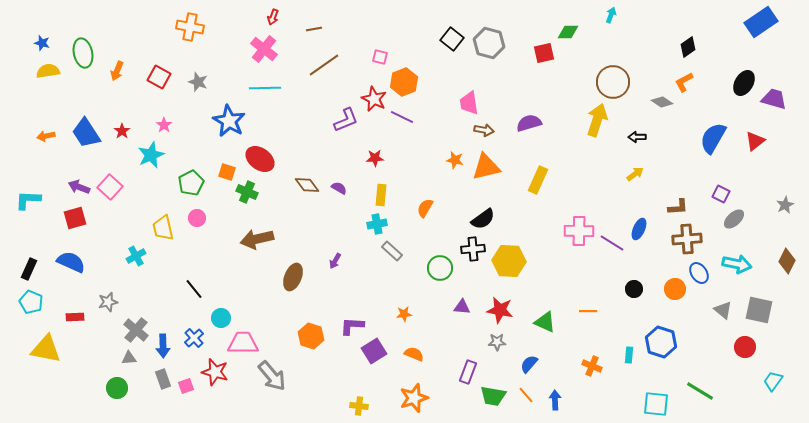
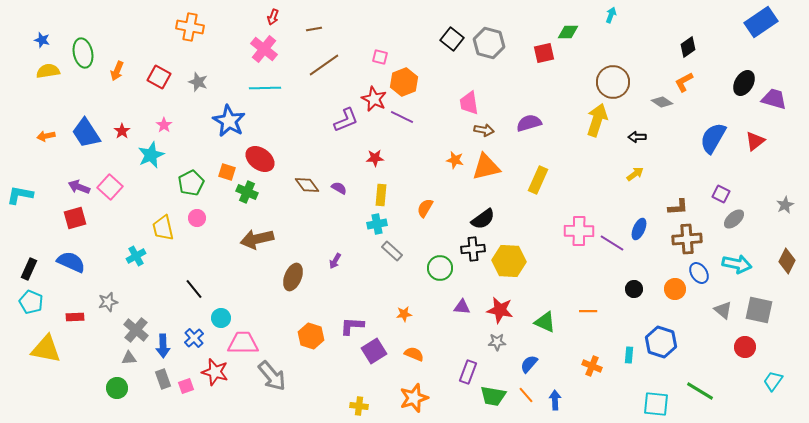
blue star at (42, 43): moved 3 px up
cyan L-shape at (28, 200): moved 8 px left, 5 px up; rotated 8 degrees clockwise
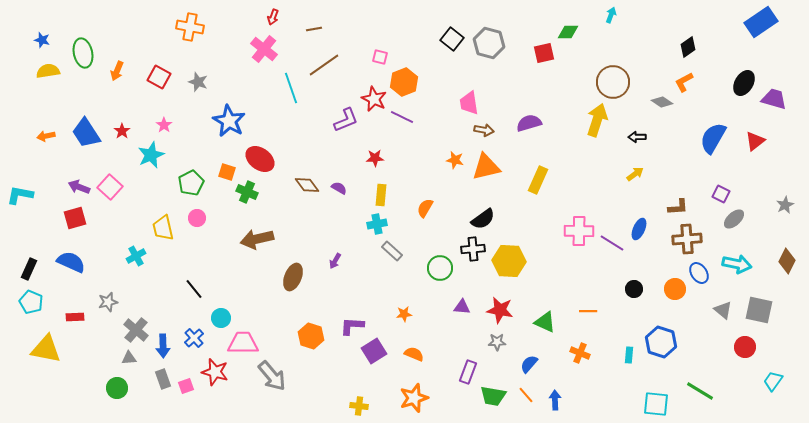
cyan line at (265, 88): moved 26 px right; rotated 72 degrees clockwise
orange cross at (592, 366): moved 12 px left, 13 px up
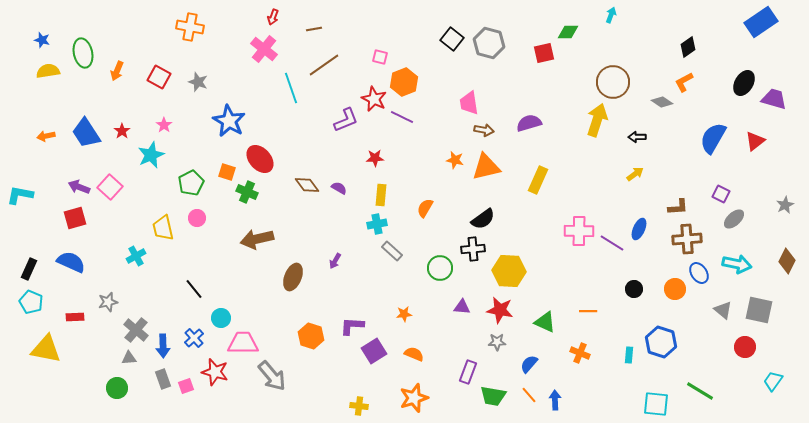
red ellipse at (260, 159): rotated 12 degrees clockwise
yellow hexagon at (509, 261): moved 10 px down
orange line at (526, 395): moved 3 px right
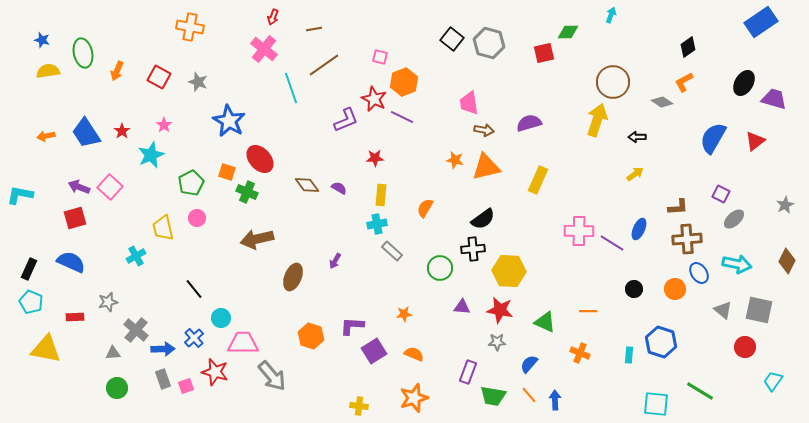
blue arrow at (163, 346): moved 3 px down; rotated 90 degrees counterclockwise
gray triangle at (129, 358): moved 16 px left, 5 px up
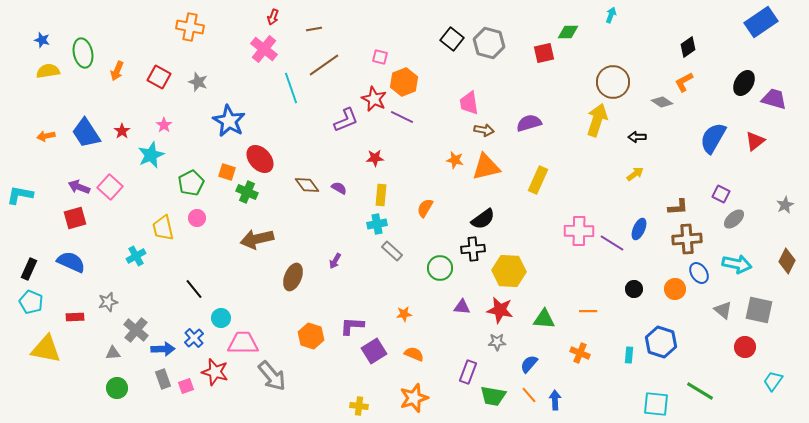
green triangle at (545, 322): moved 1 px left, 3 px up; rotated 20 degrees counterclockwise
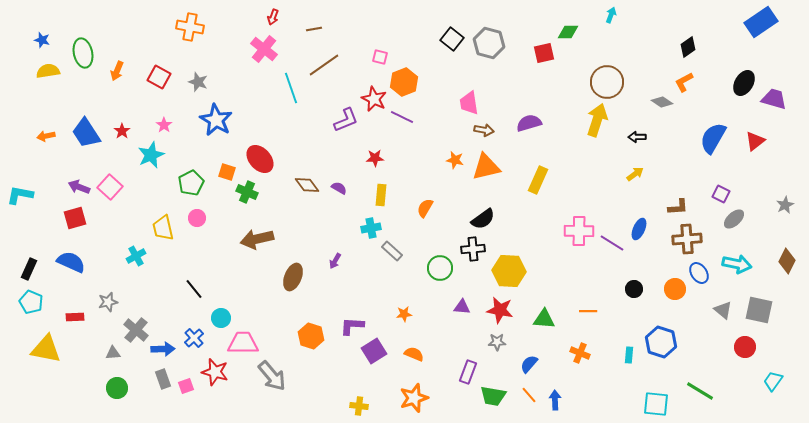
brown circle at (613, 82): moved 6 px left
blue star at (229, 121): moved 13 px left, 1 px up
cyan cross at (377, 224): moved 6 px left, 4 px down
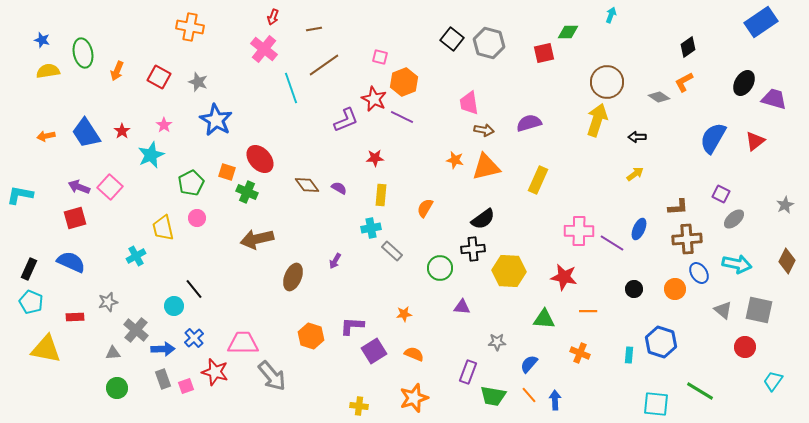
gray diamond at (662, 102): moved 3 px left, 5 px up
red star at (500, 310): moved 64 px right, 33 px up
cyan circle at (221, 318): moved 47 px left, 12 px up
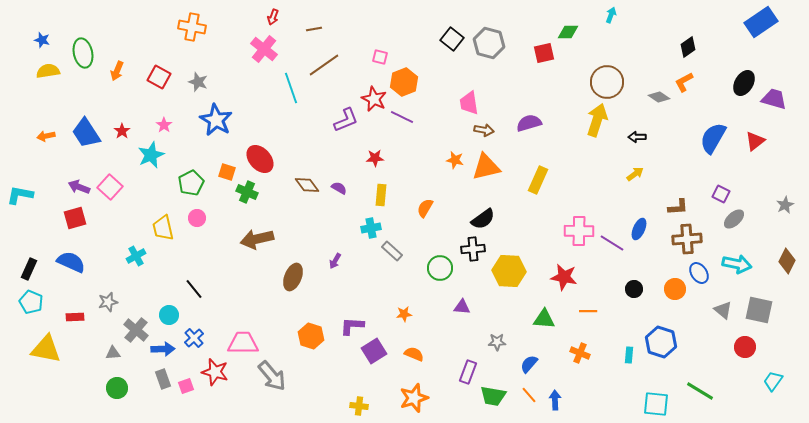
orange cross at (190, 27): moved 2 px right
cyan circle at (174, 306): moved 5 px left, 9 px down
